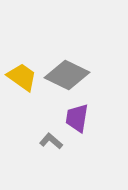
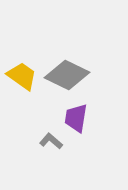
yellow trapezoid: moved 1 px up
purple trapezoid: moved 1 px left
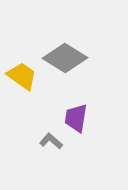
gray diamond: moved 2 px left, 17 px up; rotated 6 degrees clockwise
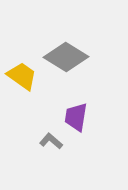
gray diamond: moved 1 px right, 1 px up
purple trapezoid: moved 1 px up
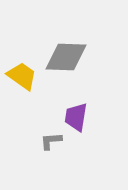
gray diamond: rotated 30 degrees counterclockwise
gray L-shape: rotated 45 degrees counterclockwise
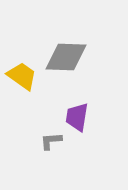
purple trapezoid: moved 1 px right
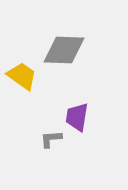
gray diamond: moved 2 px left, 7 px up
gray L-shape: moved 2 px up
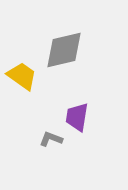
gray diamond: rotated 15 degrees counterclockwise
gray L-shape: rotated 25 degrees clockwise
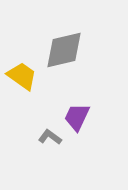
purple trapezoid: rotated 16 degrees clockwise
gray L-shape: moved 1 px left, 2 px up; rotated 15 degrees clockwise
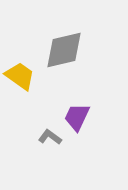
yellow trapezoid: moved 2 px left
